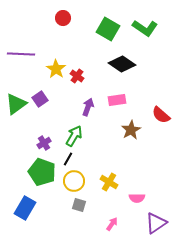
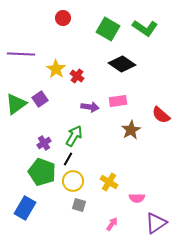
pink rectangle: moved 1 px right, 1 px down
purple arrow: moved 2 px right; rotated 78 degrees clockwise
yellow circle: moved 1 px left
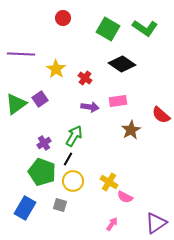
red cross: moved 8 px right, 2 px down
pink semicircle: moved 12 px left, 1 px up; rotated 28 degrees clockwise
gray square: moved 19 px left
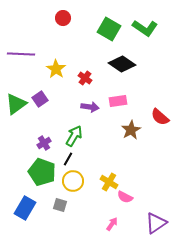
green square: moved 1 px right
red semicircle: moved 1 px left, 2 px down
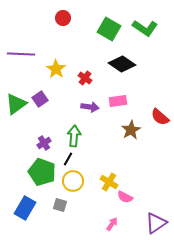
green arrow: rotated 25 degrees counterclockwise
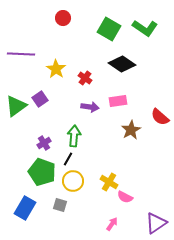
green triangle: moved 2 px down
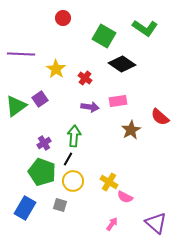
green square: moved 5 px left, 7 px down
purple triangle: rotated 45 degrees counterclockwise
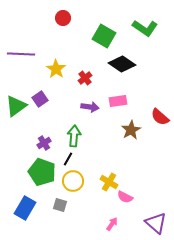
red cross: rotated 16 degrees clockwise
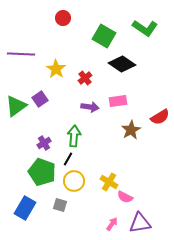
red semicircle: rotated 72 degrees counterclockwise
yellow circle: moved 1 px right
purple triangle: moved 16 px left; rotated 50 degrees counterclockwise
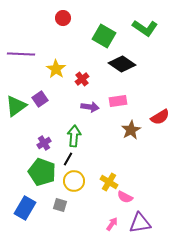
red cross: moved 3 px left, 1 px down
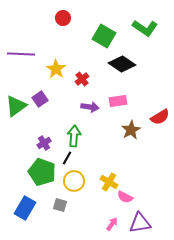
black line: moved 1 px left, 1 px up
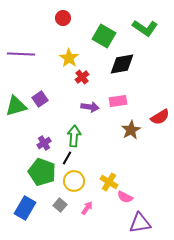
black diamond: rotated 44 degrees counterclockwise
yellow star: moved 13 px right, 11 px up
red cross: moved 2 px up
green triangle: rotated 20 degrees clockwise
gray square: rotated 24 degrees clockwise
pink arrow: moved 25 px left, 16 px up
